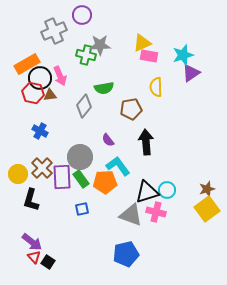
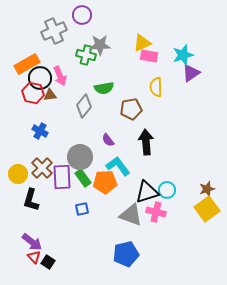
green rectangle: moved 2 px right, 1 px up
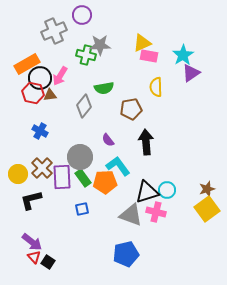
cyan star: rotated 15 degrees counterclockwise
pink arrow: rotated 54 degrees clockwise
black L-shape: rotated 60 degrees clockwise
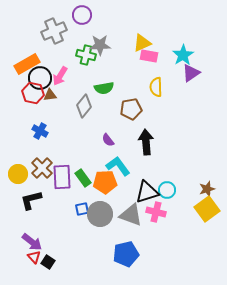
gray circle: moved 20 px right, 57 px down
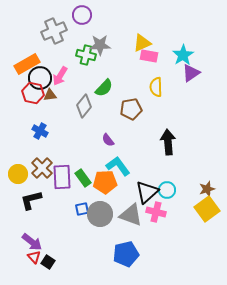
green semicircle: rotated 36 degrees counterclockwise
black arrow: moved 22 px right
black triangle: rotated 25 degrees counterclockwise
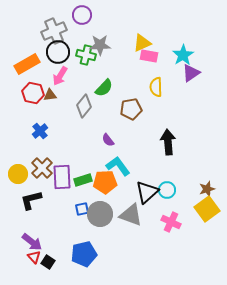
black circle: moved 18 px right, 26 px up
blue cross: rotated 21 degrees clockwise
green rectangle: moved 2 px down; rotated 72 degrees counterclockwise
pink cross: moved 15 px right, 10 px down; rotated 12 degrees clockwise
blue pentagon: moved 42 px left
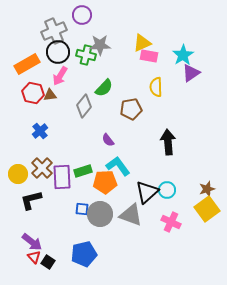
green rectangle: moved 9 px up
blue square: rotated 16 degrees clockwise
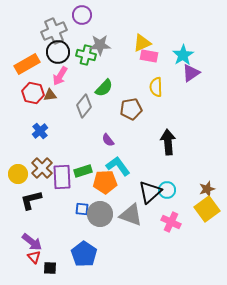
black triangle: moved 3 px right
blue pentagon: rotated 25 degrees counterclockwise
black square: moved 2 px right, 6 px down; rotated 32 degrees counterclockwise
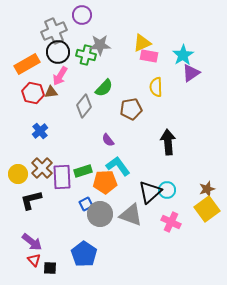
brown triangle: moved 1 px right, 3 px up
blue square: moved 4 px right, 5 px up; rotated 32 degrees counterclockwise
red triangle: moved 3 px down
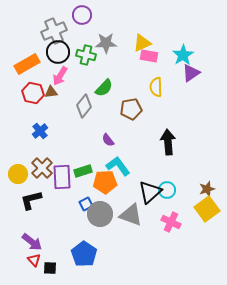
gray star: moved 6 px right, 2 px up
